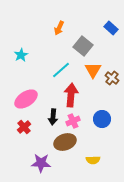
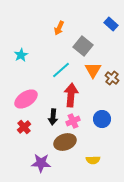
blue rectangle: moved 4 px up
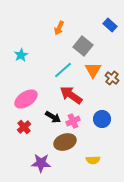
blue rectangle: moved 1 px left, 1 px down
cyan line: moved 2 px right
red arrow: rotated 60 degrees counterclockwise
black arrow: rotated 63 degrees counterclockwise
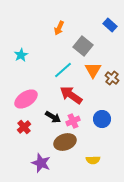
purple star: rotated 18 degrees clockwise
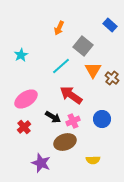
cyan line: moved 2 px left, 4 px up
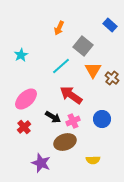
pink ellipse: rotated 10 degrees counterclockwise
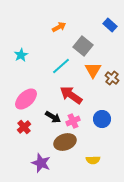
orange arrow: moved 1 px up; rotated 144 degrees counterclockwise
